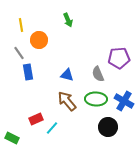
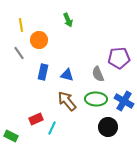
blue rectangle: moved 15 px right; rotated 21 degrees clockwise
cyan line: rotated 16 degrees counterclockwise
green rectangle: moved 1 px left, 2 px up
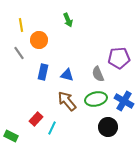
green ellipse: rotated 15 degrees counterclockwise
red rectangle: rotated 24 degrees counterclockwise
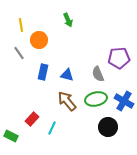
red rectangle: moved 4 px left
